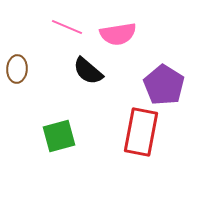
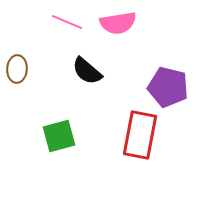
pink line: moved 5 px up
pink semicircle: moved 11 px up
black semicircle: moved 1 px left
purple pentagon: moved 4 px right, 2 px down; rotated 18 degrees counterclockwise
red rectangle: moved 1 px left, 3 px down
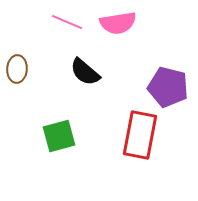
black semicircle: moved 2 px left, 1 px down
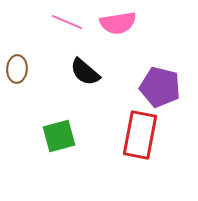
purple pentagon: moved 8 px left
